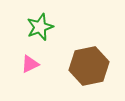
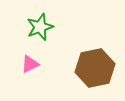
brown hexagon: moved 6 px right, 2 px down
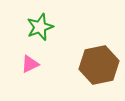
brown hexagon: moved 4 px right, 3 px up
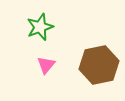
pink triangle: moved 16 px right, 1 px down; rotated 24 degrees counterclockwise
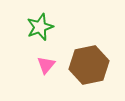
brown hexagon: moved 10 px left
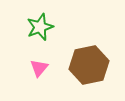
pink triangle: moved 7 px left, 3 px down
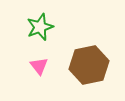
pink triangle: moved 2 px up; rotated 18 degrees counterclockwise
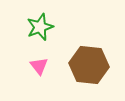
brown hexagon: rotated 18 degrees clockwise
